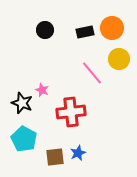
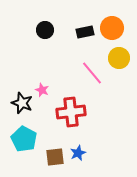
yellow circle: moved 1 px up
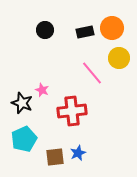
red cross: moved 1 px right, 1 px up
cyan pentagon: rotated 20 degrees clockwise
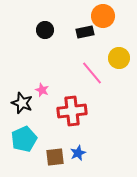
orange circle: moved 9 px left, 12 px up
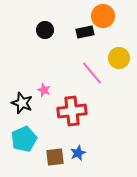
pink star: moved 2 px right
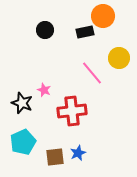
cyan pentagon: moved 1 px left, 3 px down
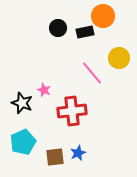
black circle: moved 13 px right, 2 px up
